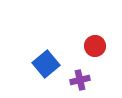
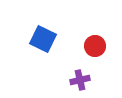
blue square: moved 3 px left, 25 px up; rotated 24 degrees counterclockwise
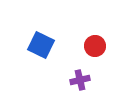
blue square: moved 2 px left, 6 px down
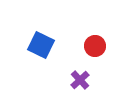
purple cross: rotated 30 degrees counterclockwise
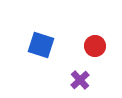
blue square: rotated 8 degrees counterclockwise
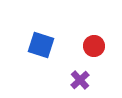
red circle: moved 1 px left
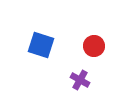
purple cross: rotated 18 degrees counterclockwise
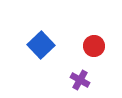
blue square: rotated 28 degrees clockwise
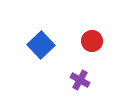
red circle: moved 2 px left, 5 px up
